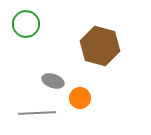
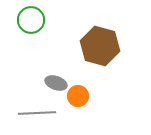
green circle: moved 5 px right, 4 px up
gray ellipse: moved 3 px right, 2 px down
orange circle: moved 2 px left, 2 px up
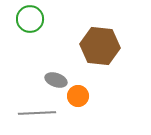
green circle: moved 1 px left, 1 px up
brown hexagon: rotated 9 degrees counterclockwise
gray ellipse: moved 3 px up
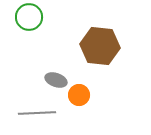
green circle: moved 1 px left, 2 px up
orange circle: moved 1 px right, 1 px up
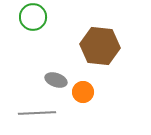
green circle: moved 4 px right
orange circle: moved 4 px right, 3 px up
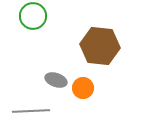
green circle: moved 1 px up
orange circle: moved 4 px up
gray line: moved 6 px left, 2 px up
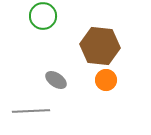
green circle: moved 10 px right
gray ellipse: rotated 15 degrees clockwise
orange circle: moved 23 px right, 8 px up
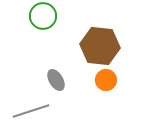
gray ellipse: rotated 25 degrees clockwise
gray line: rotated 15 degrees counterclockwise
